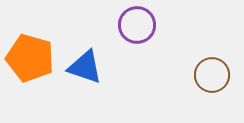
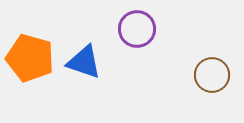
purple circle: moved 4 px down
blue triangle: moved 1 px left, 5 px up
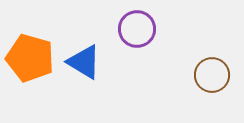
blue triangle: rotated 12 degrees clockwise
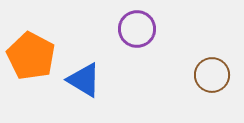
orange pentagon: moved 1 px right, 2 px up; rotated 12 degrees clockwise
blue triangle: moved 18 px down
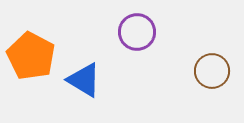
purple circle: moved 3 px down
brown circle: moved 4 px up
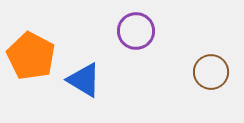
purple circle: moved 1 px left, 1 px up
brown circle: moved 1 px left, 1 px down
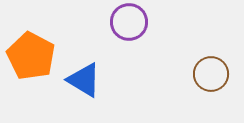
purple circle: moved 7 px left, 9 px up
brown circle: moved 2 px down
